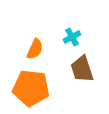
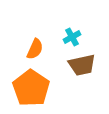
brown trapezoid: moved 4 px up; rotated 84 degrees counterclockwise
orange pentagon: rotated 27 degrees clockwise
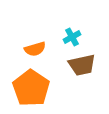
orange semicircle: rotated 50 degrees clockwise
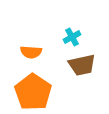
orange semicircle: moved 4 px left, 3 px down; rotated 20 degrees clockwise
orange pentagon: moved 2 px right, 4 px down
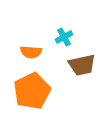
cyan cross: moved 8 px left
orange pentagon: moved 1 px left, 1 px up; rotated 12 degrees clockwise
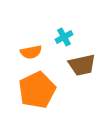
orange semicircle: rotated 15 degrees counterclockwise
orange pentagon: moved 5 px right, 1 px up
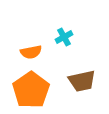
brown trapezoid: moved 16 px down
orange pentagon: moved 6 px left; rotated 9 degrees counterclockwise
